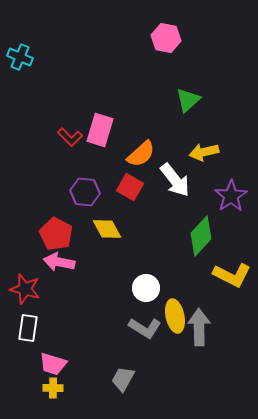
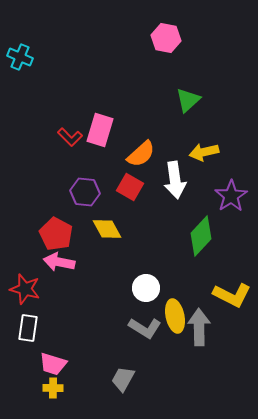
white arrow: rotated 30 degrees clockwise
yellow L-shape: moved 20 px down
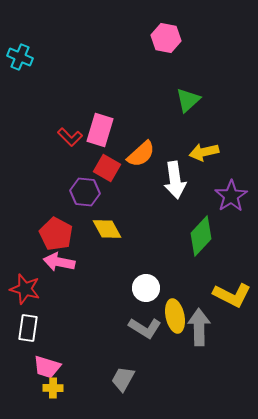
red square: moved 23 px left, 19 px up
pink trapezoid: moved 6 px left, 3 px down
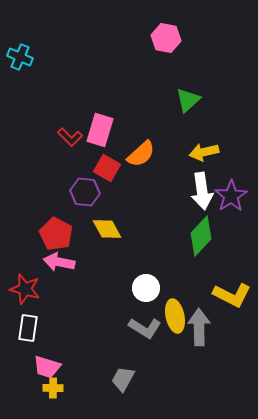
white arrow: moved 27 px right, 11 px down
